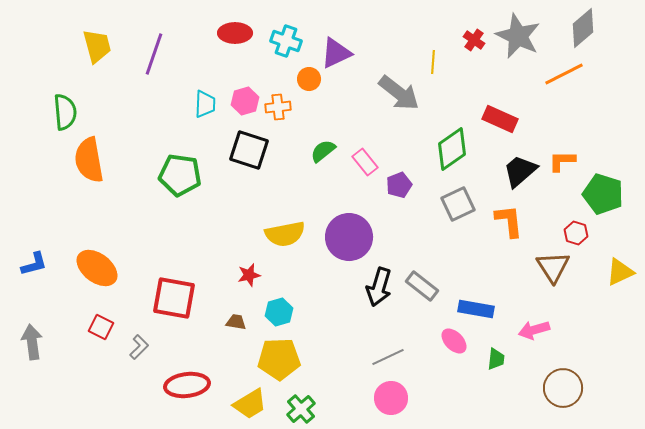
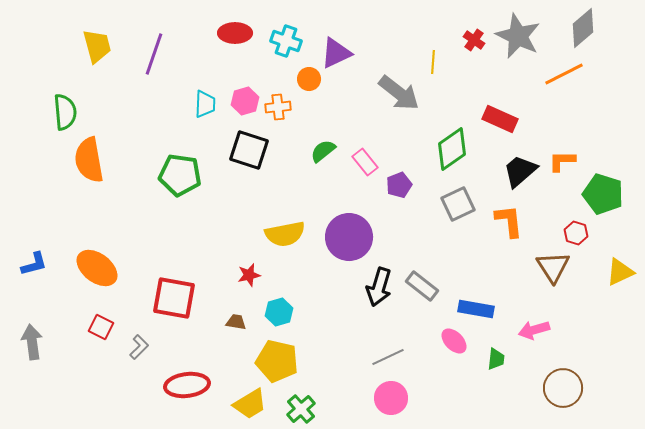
yellow pentagon at (279, 359): moved 2 px left, 2 px down; rotated 15 degrees clockwise
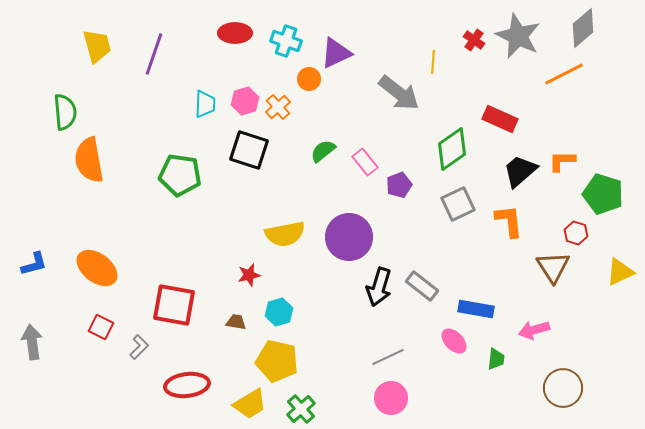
orange cross at (278, 107): rotated 35 degrees counterclockwise
red square at (174, 298): moved 7 px down
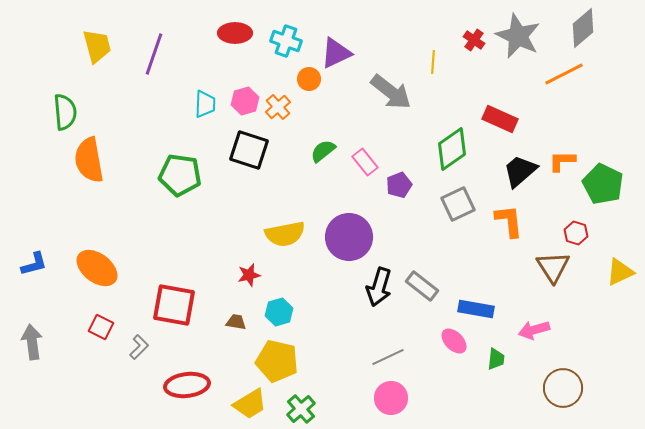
gray arrow at (399, 93): moved 8 px left, 1 px up
green pentagon at (603, 194): moved 10 px up; rotated 9 degrees clockwise
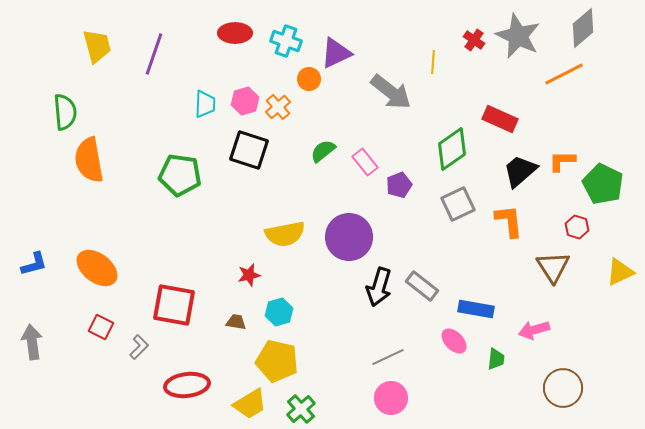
red hexagon at (576, 233): moved 1 px right, 6 px up
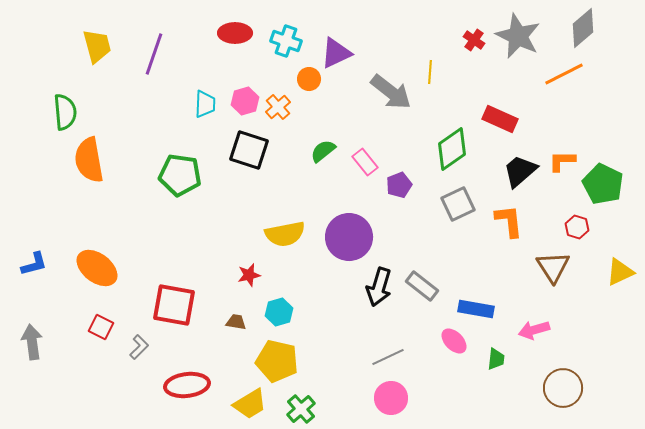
yellow line at (433, 62): moved 3 px left, 10 px down
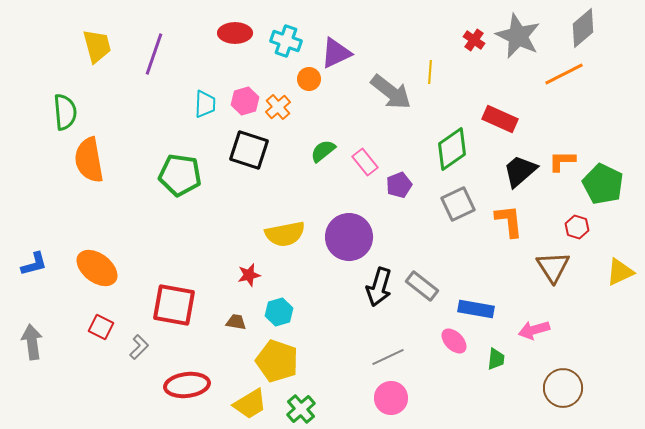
yellow pentagon at (277, 361): rotated 6 degrees clockwise
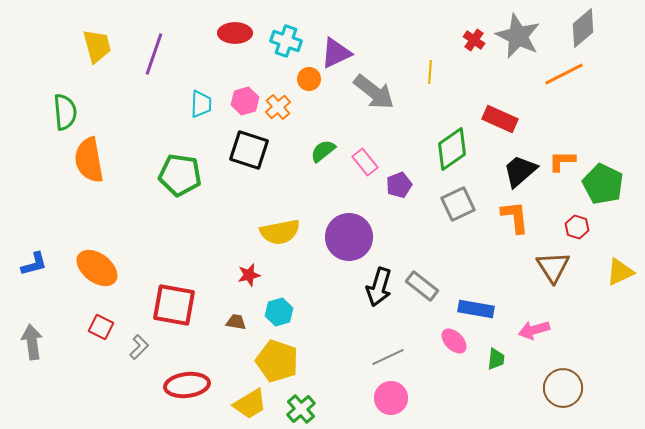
gray arrow at (391, 92): moved 17 px left
cyan trapezoid at (205, 104): moved 4 px left
orange L-shape at (509, 221): moved 6 px right, 4 px up
yellow semicircle at (285, 234): moved 5 px left, 2 px up
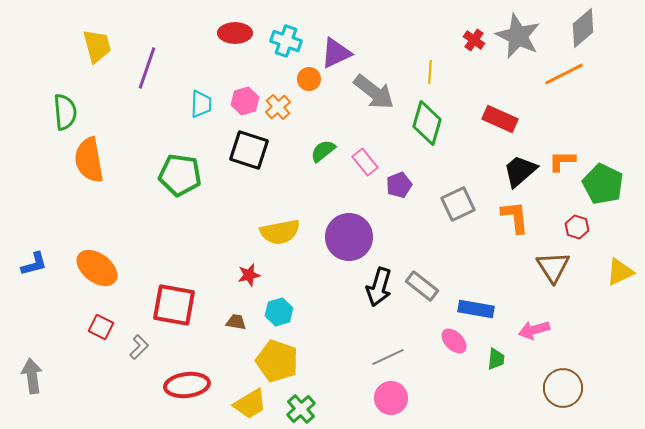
purple line at (154, 54): moved 7 px left, 14 px down
green diamond at (452, 149): moved 25 px left, 26 px up; rotated 39 degrees counterclockwise
gray arrow at (32, 342): moved 34 px down
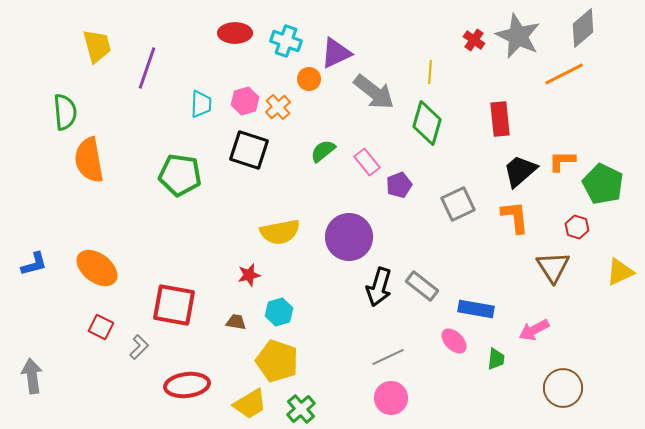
red rectangle at (500, 119): rotated 60 degrees clockwise
pink rectangle at (365, 162): moved 2 px right
pink arrow at (534, 330): rotated 12 degrees counterclockwise
